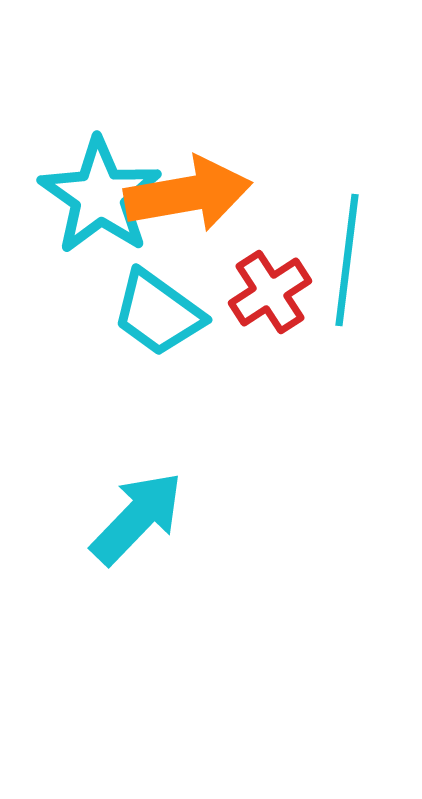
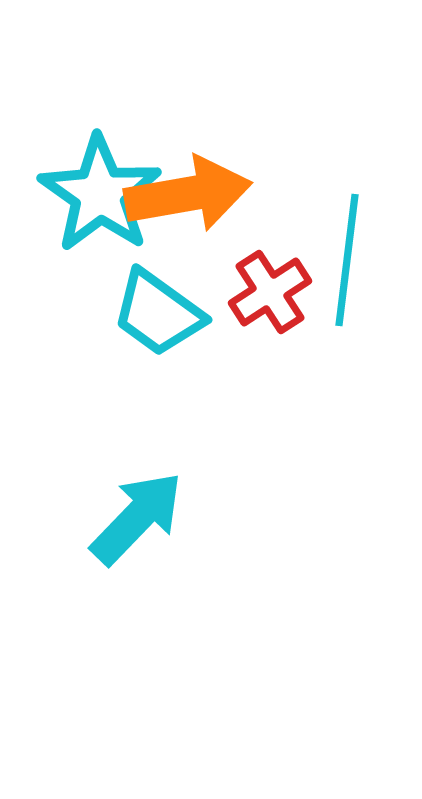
cyan star: moved 2 px up
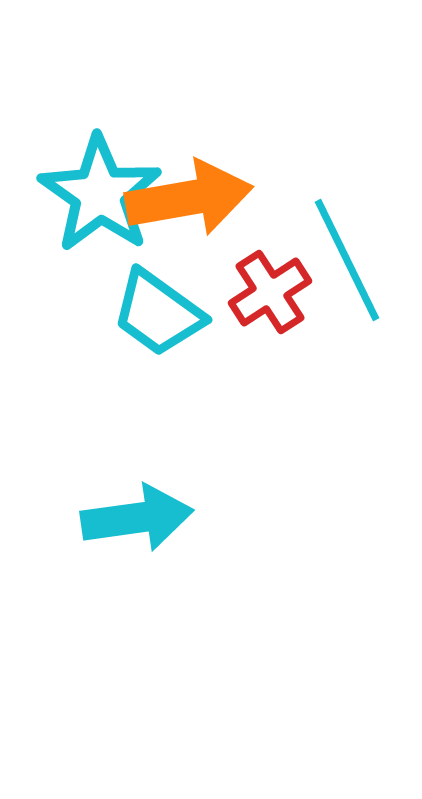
orange arrow: moved 1 px right, 4 px down
cyan line: rotated 33 degrees counterclockwise
cyan arrow: rotated 38 degrees clockwise
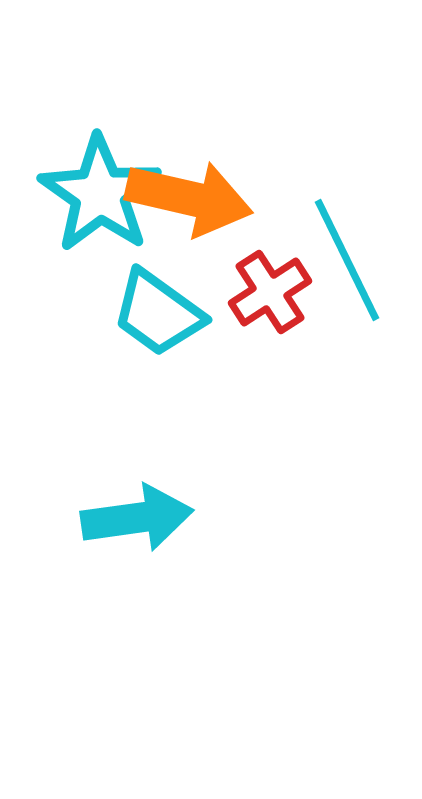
orange arrow: rotated 23 degrees clockwise
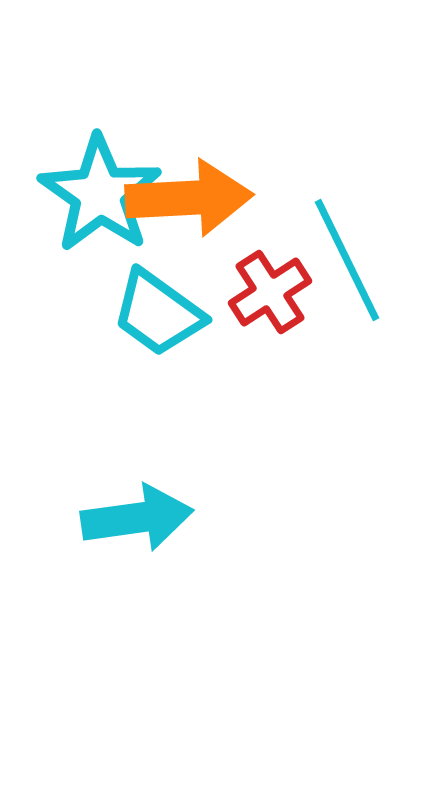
orange arrow: rotated 16 degrees counterclockwise
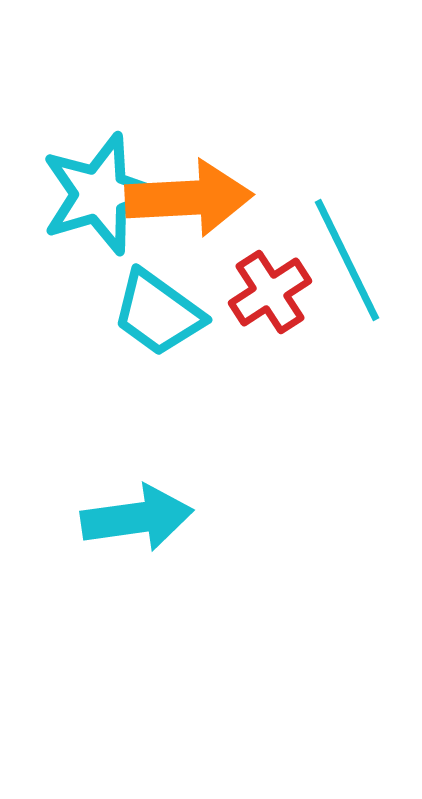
cyan star: rotated 20 degrees clockwise
